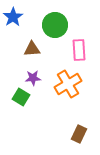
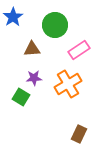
pink rectangle: rotated 60 degrees clockwise
purple star: moved 1 px right
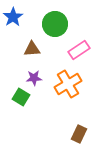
green circle: moved 1 px up
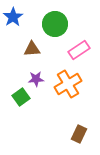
purple star: moved 2 px right, 1 px down
green square: rotated 24 degrees clockwise
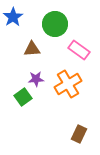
pink rectangle: rotated 70 degrees clockwise
green square: moved 2 px right
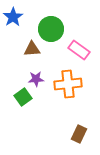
green circle: moved 4 px left, 5 px down
orange cross: rotated 24 degrees clockwise
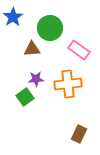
green circle: moved 1 px left, 1 px up
green square: moved 2 px right
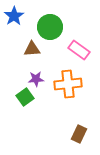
blue star: moved 1 px right, 1 px up
green circle: moved 1 px up
